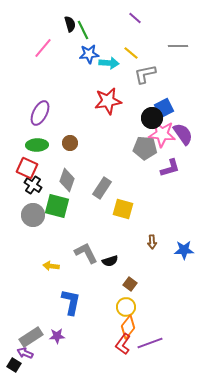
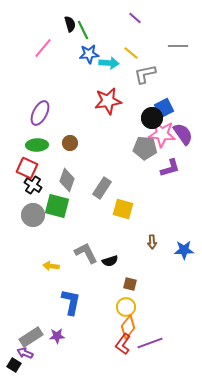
brown square at (130, 284): rotated 24 degrees counterclockwise
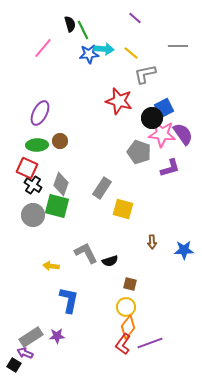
cyan arrow at (109, 63): moved 5 px left, 14 px up
red star at (108, 101): moved 11 px right; rotated 24 degrees clockwise
brown circle at (70, 143): moved 10 px left, 2 px up
gray pentagon at (145, 148): moved 6 px left, 4 px down; rotated 15 degrees clockwise
gray diamond at (67, 180): moved 6 px left, 4 px down
blue L-shape at (71, 302): moved 2 px left, 2 px up
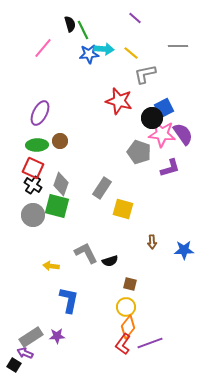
red square at (27, 168): moved 6 px right
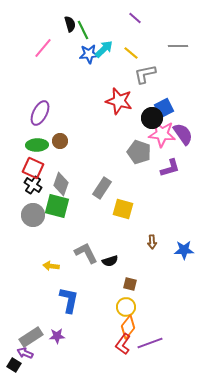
cyan arrow at (104, 49): rotated 48 degrees counterclockwise
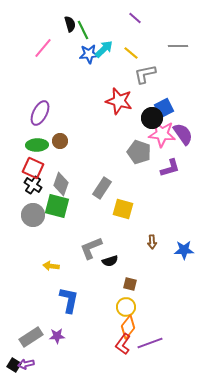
gray L-shape at (86, 253): moved 5 px right, 5 px up; rotated 85 degrees counterclockwise
purple arrow at (25, 353): moved 1 px right, 11 px down; rotated 35 degrees counterclockwise
